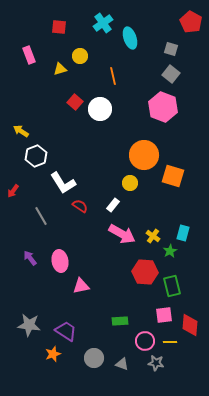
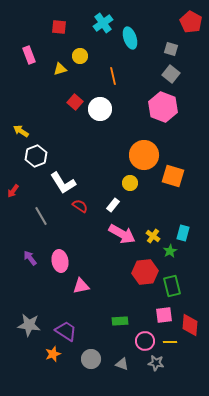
red hexagon at (145, 272): rotated 10 degrees counterclockwise
gray circle at (94, 358): moved 3 px left, 1 px down
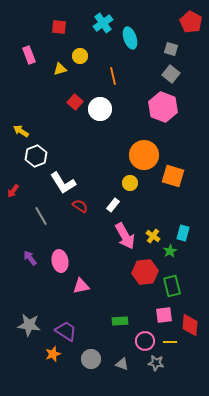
pink arrow at (122, 234): moved 3 px right, 2 px down; rotated 32 degrees clockwise
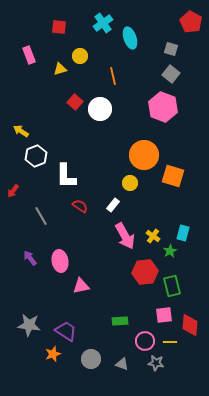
white L-shape at (63, 183): moved 3 px right, 7 px up; rotated 32 degrees clockwise
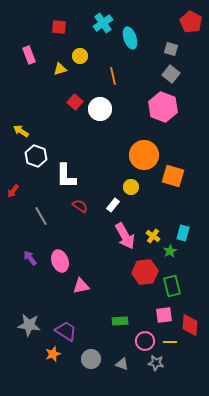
white hexagon at (36, 156): rotated 20 degrees counterclockwise
yellow circle at (130, 183): moved 1 px right, 4 px down
pink ellipse at (60, 261): rotated 10 degrees counterclockwise
